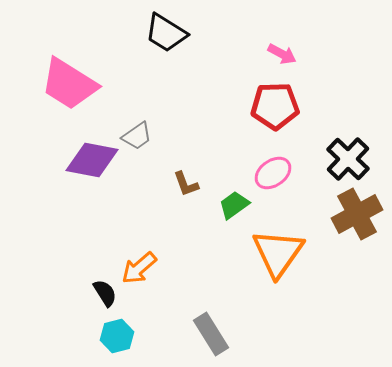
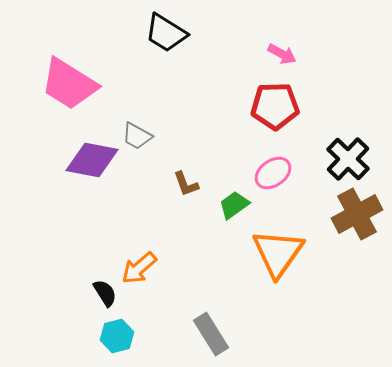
gray trapezoid: rotated 64 degrees clockwise
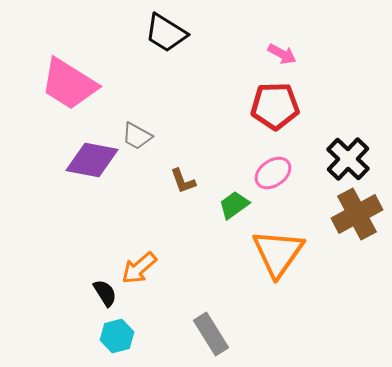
brown L-shape: moved 3 px left, 3 px up
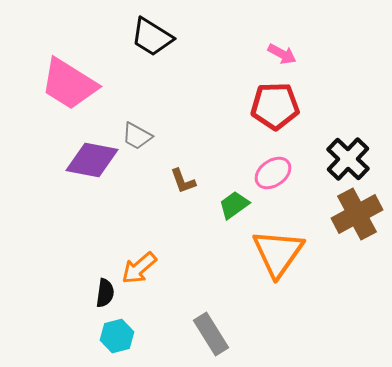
black trapezoid: moved 14 px left, 4 px down
black semicircle: rotated 40 degrees clockwise
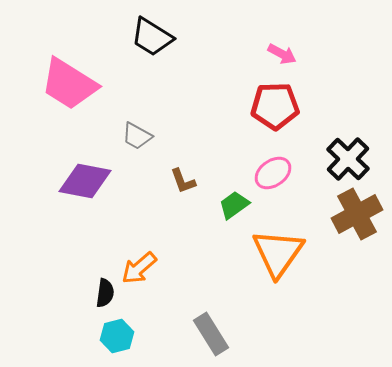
purple diamond: moved 7 px left, 21 px down
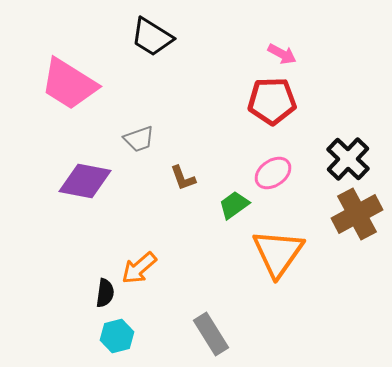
red pentagon: moved 3 px left, 5 px up
gray trapezoid: moved 2 px right, 3 px down; rotated 48 degrees counterclockwise
brown L-shape: moved 3 px up
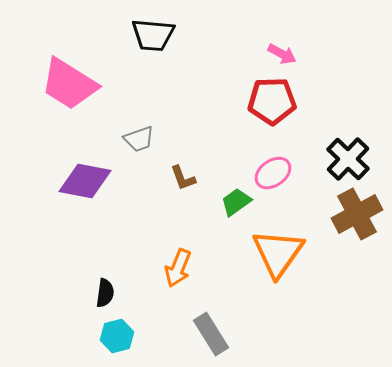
black trapezoid: moved 1 px right, 2 px up; rotated 27 degrees counterclockwise
green trapezoid: moved 2 px right, 3 px up
orange arrow: moved 39 px right; rotated 27 degrees counterclockwise
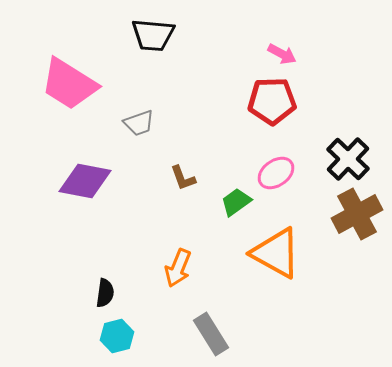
gray trapezoid: moved 16 px up
pink ellipse: moved 3 px right
orange triangle: moved 2 px left; rotated 36 degrees counterclockwise
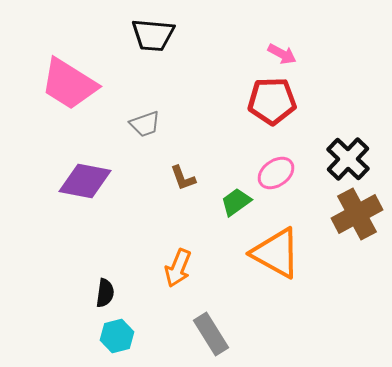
gray trapezoid: moved 6 px right, 1 px down
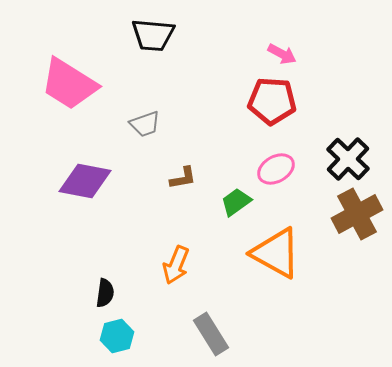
red pentagon: rotated 6 degrees clockwise
pink ellipse: moved 4 px up; rotated 6 degrees clockwise
brown L-shape: rotated 80 degrees counterclockwise
orange arrow: moved 2 px left, 3 px up
